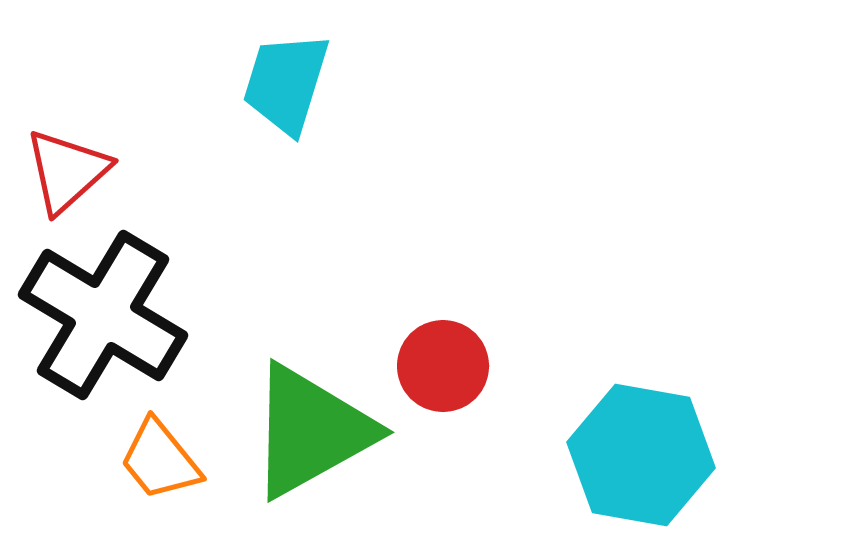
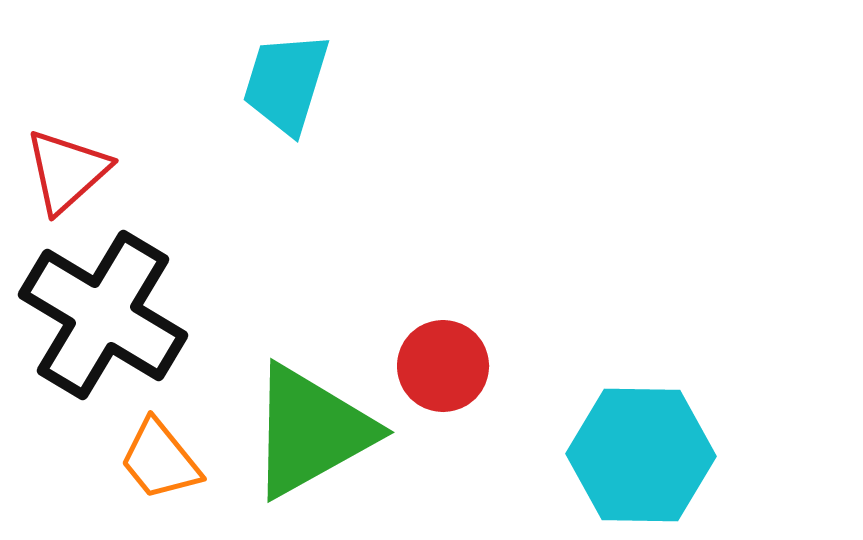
cyan hexagon: rotated 9 degrees counterclockwise
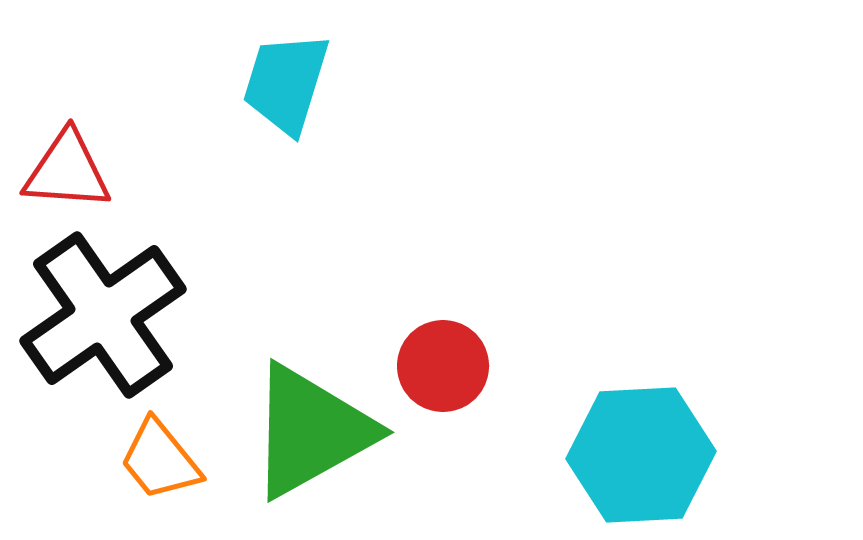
red triangle: rotated 46 degrees clockwise
black cross: rotated 24 degrees clockwise
cyan hexagon: rotated 4 degrees counterclockwise
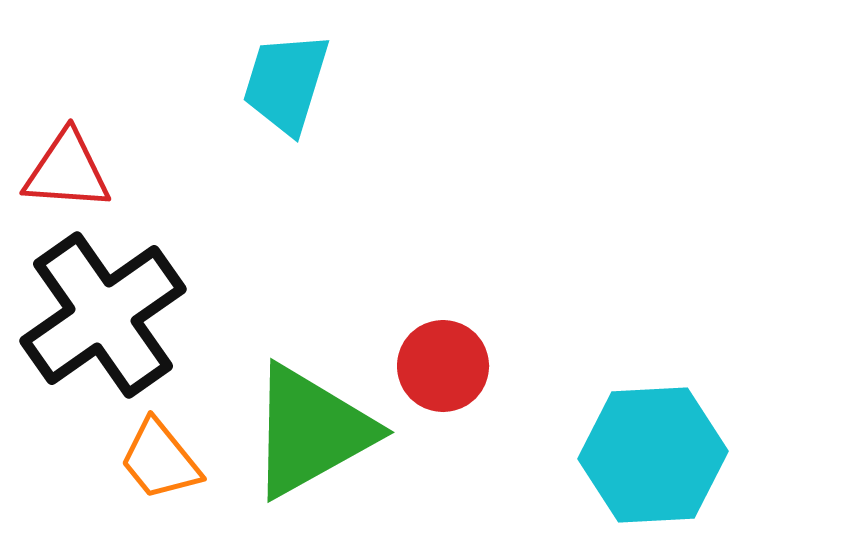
cyan hexagon: moved 12 px right
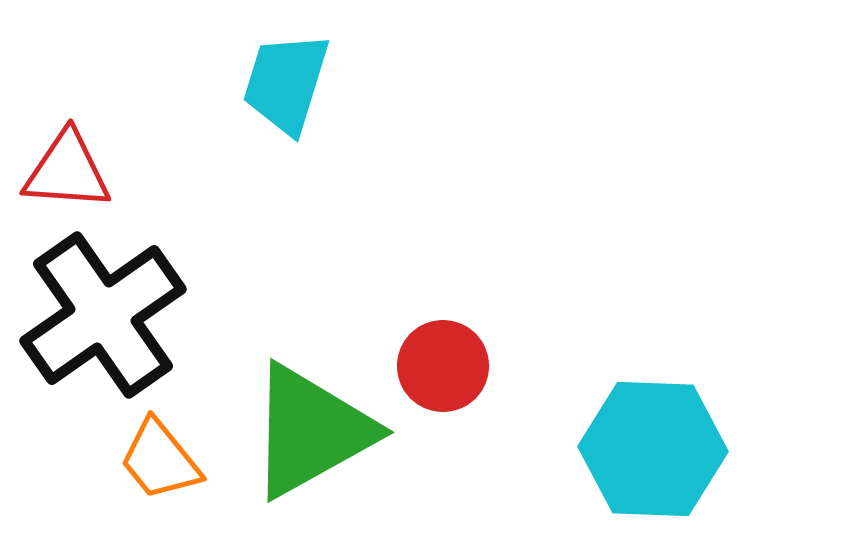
cyan hexagon: moved 6 px up; rotated 5 degrees clockwise
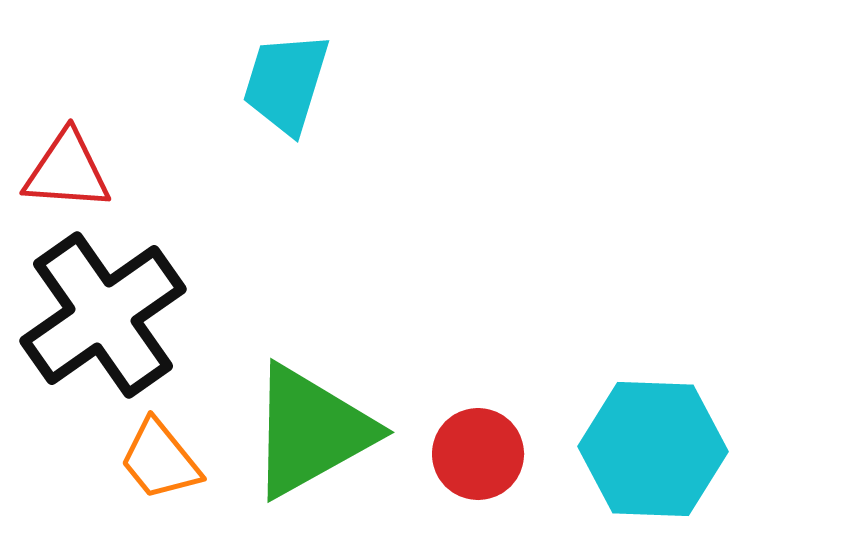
red circle: moved 35 px right, 88 px down
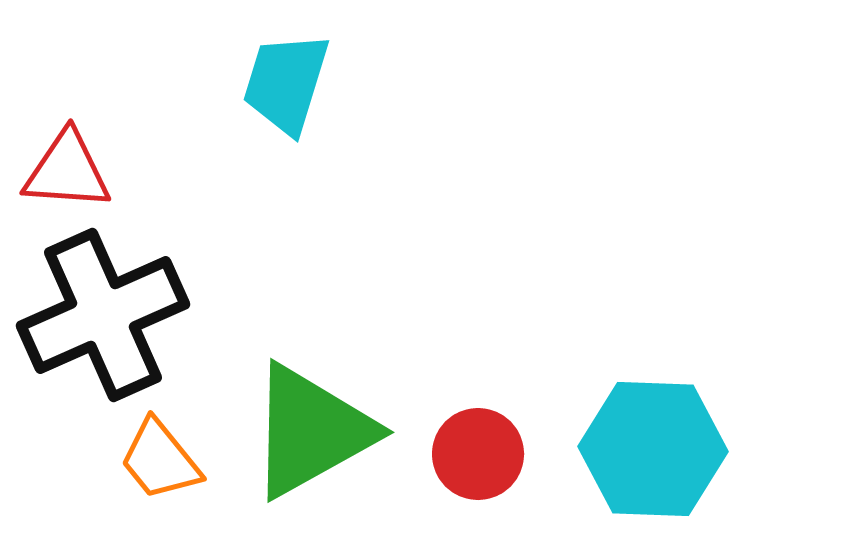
black cross: rotated 11 degrees clockwise
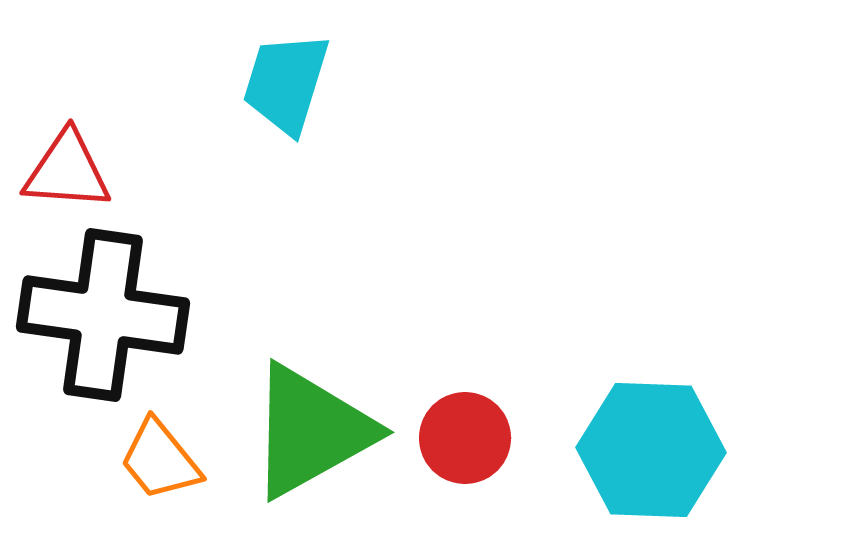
black cross: rotated 32 degrees clockwise
cyan hexagon: moved 2 px left, 1 px down
red circle: moved 13 px left, 16 px up
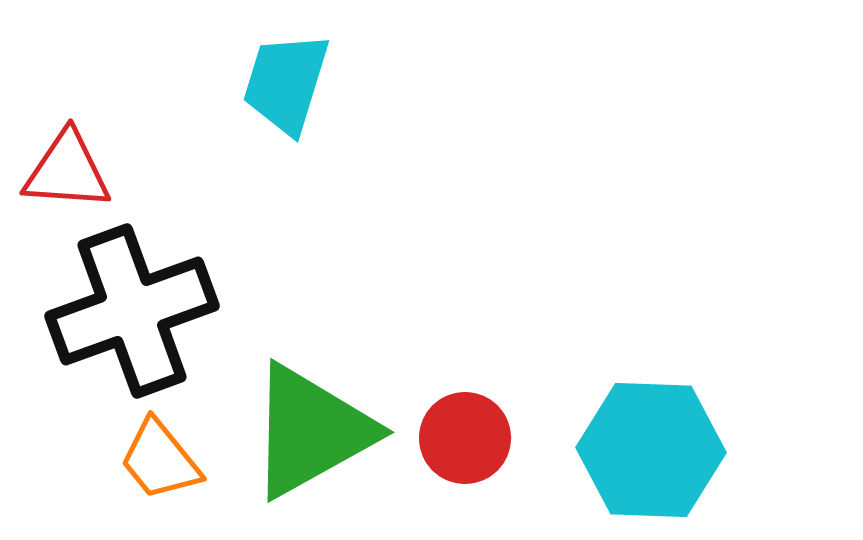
black cross: moved 29 px right, 4 px up; rotated 28 degrees counterclockwise
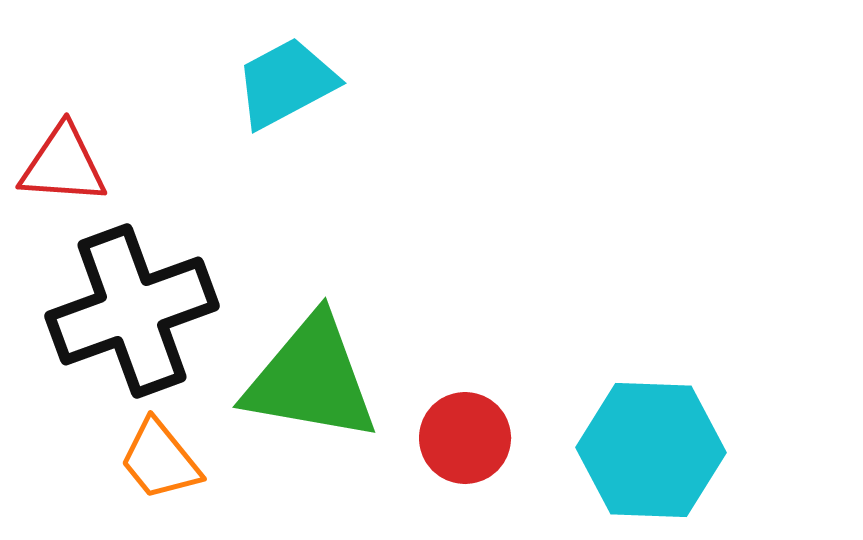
cyan trapezoid: rotated 45 degrees clockwise
red triangle: moved 4 px left, 6 px up
green triangle: moved 52 px up; rotated 39 degrees clockwise
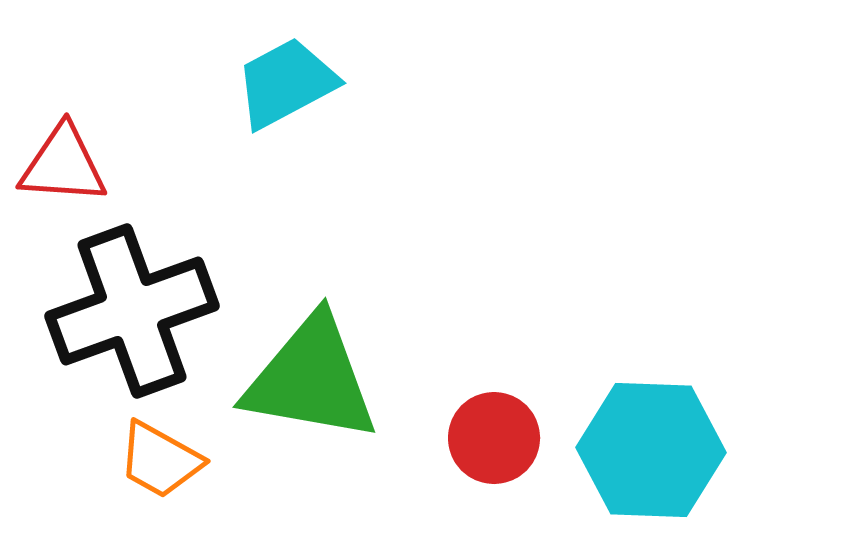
red circle: moved 29 px right
orange trapezoid: rotated 22 degrees counterclockwise
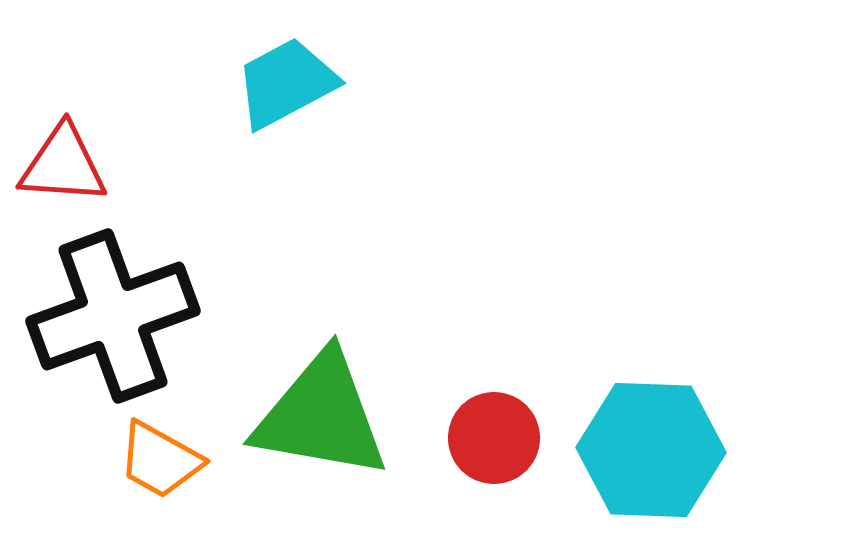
black cross: moved 19 px left, 5 px down
green triangle: moved 10 px right, 37 px down
